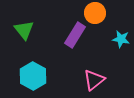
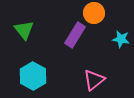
orange circle: moved 1 px left
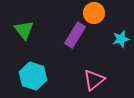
cyan star: rotated 24 degrees counterclockwise
cyan hexagon: rotated 12 degrees counterclockwise
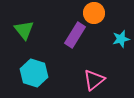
cyan hexagon: moved 1 px right, 3 px up
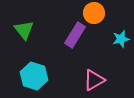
cyan hexagon: moved 3 px down
pink triangle: rotated 10 degrees clockwise
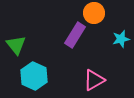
green triangle: moved 8 px left, 15 px down
cyan hexagon: rotated 8 degrees clockwise
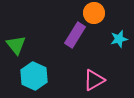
cyan star: moved 2 px left
